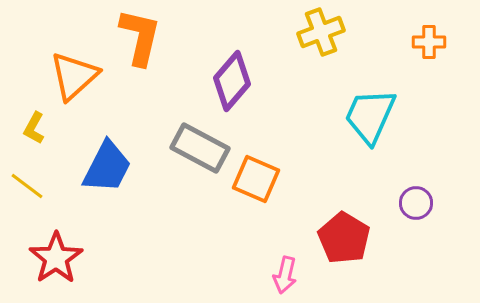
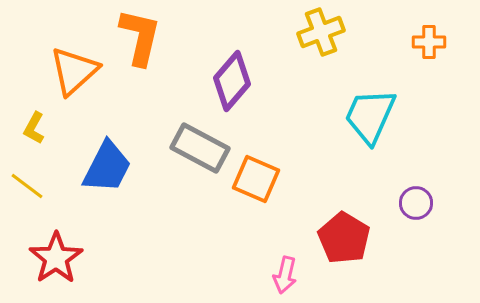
orange triangle: moved 5 px up
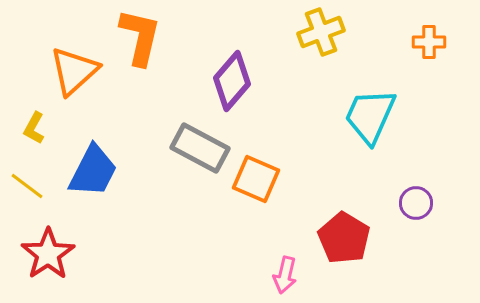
blue trapezoid: moved 14 px left, 4 px down
red star: moved 8 px left, 4 px up
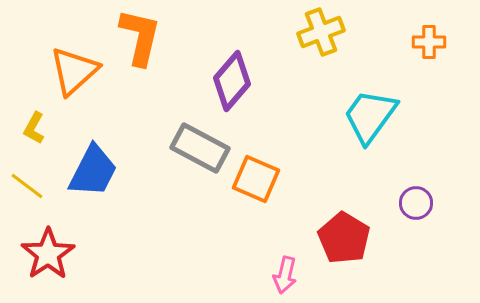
cyan trapezoid: rotated 12 degrees clockwise
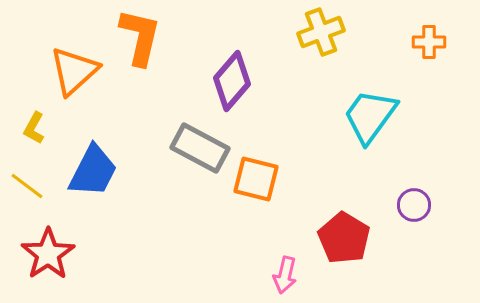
orange square: rotated 9 degrees counterclockwise
purple circle: moved 2 px left, 2 px down
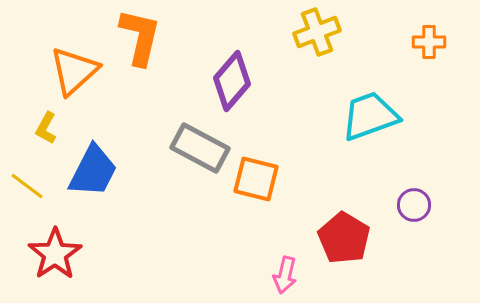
yellow cross: moved 4 px left
cyan trapezoid: rotated 34 degrees clockwise
yellow L-shape: moved 12 px right
red star: moved 7 px right
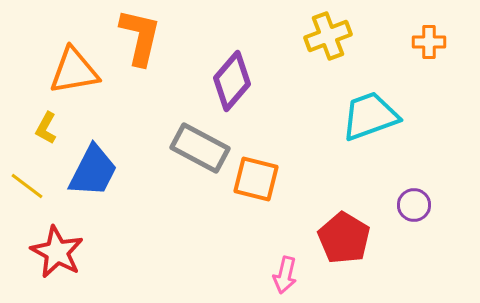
yellow cross: moved 11 px right, 4 px down
orange triangle: rotated 32 degrees clockwise
red star: moved 2 px right, 2 px up; rotated 10 degrees counterclockwise
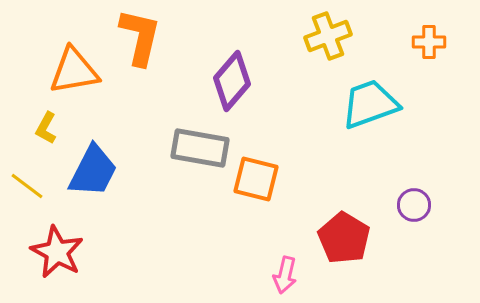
cyan trapezoid: moved 12 px up
gray rectangle: rotated 18 degrees counterclockwise
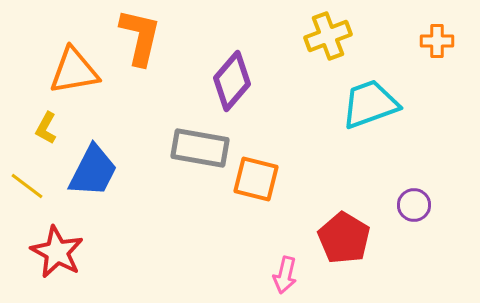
orange cross: moved 8 px right, 1 px up
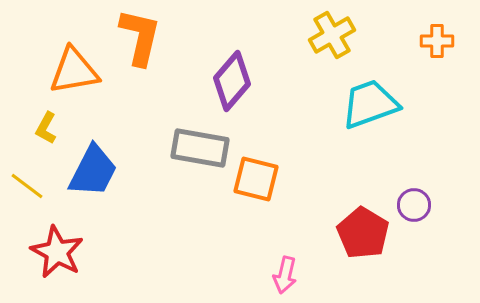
yellow cross: moved 4 px right, 1 px up; rotated 9 degrees counterclockwise
red pentagon: moved 19 px right, 5 px up
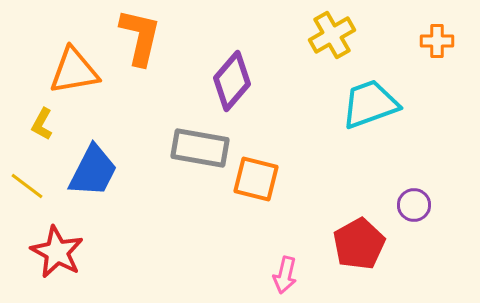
yellow L-shape: moved 4 px left, 4 px up
red pentagon: moved 4 px left, 11 px down; rotated 12 degrees clockwise
